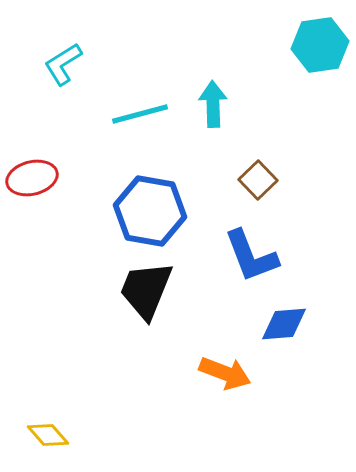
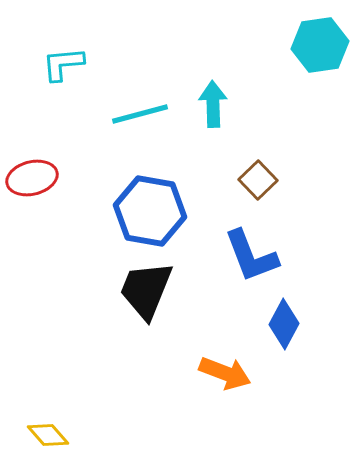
cyan L-shape: rotated 27 degrees clockwise
blue diamond: rotated 57 degrees counterclockwise
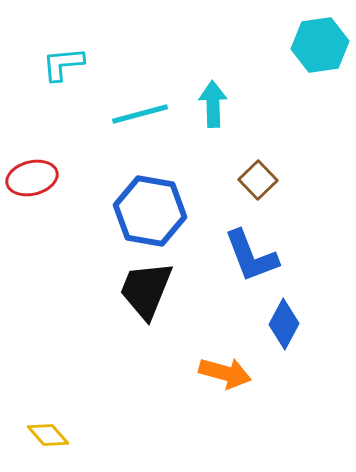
orange arrow: rotated 6 degrees counterclockwise
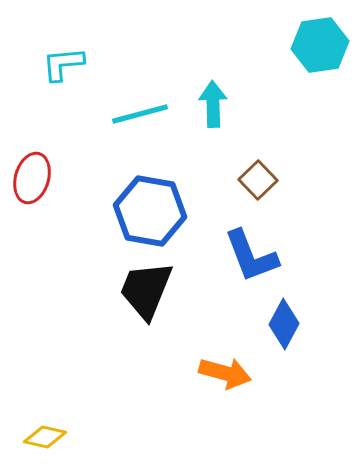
red ellipse: rotated 60 degrees counterclockwise
yellow diamond: moved 3 px left, 2 px down; rotated 36 degrees counterclockwise
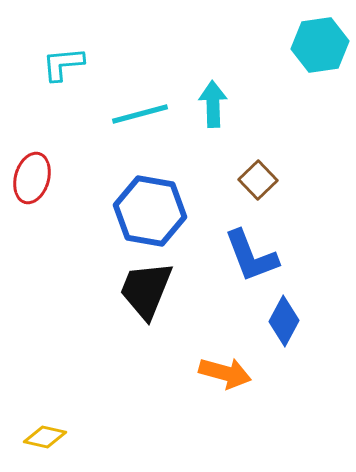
blue diamond: moved 3 px up
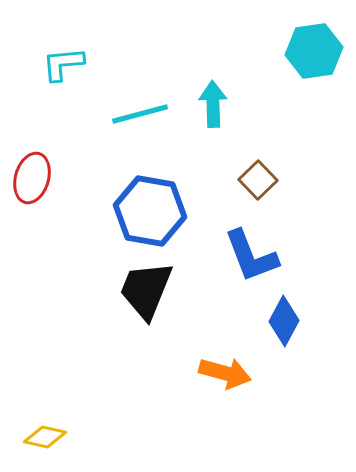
cyan hexagon: moved 6 px left, 6 px down
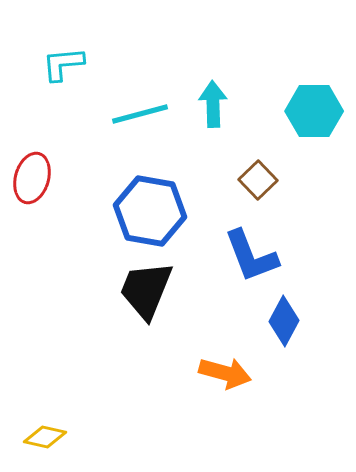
cyan hexagon: moved 60 px down; rotated 8 degrees clockwise
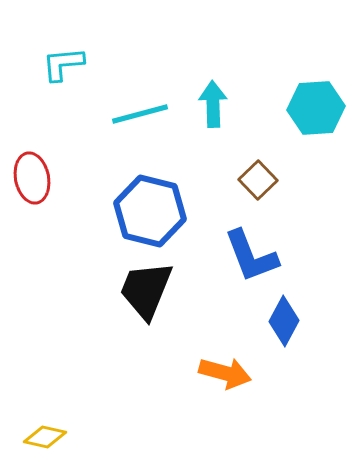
cyan hexagon: moved 2 px right, 3 px up; rotated 4 degrees counterclockwise
red ellipse: rotated 27 degrees counterclockwise
blue hexagon: rotated 4 degrees clockwise
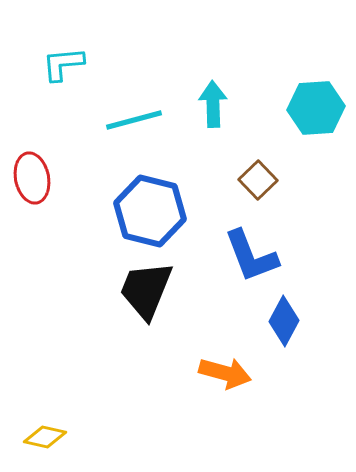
cyan line: moved 6 px left, 6 px down
